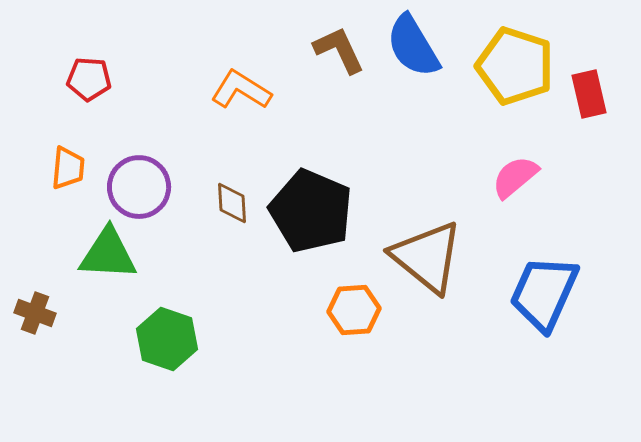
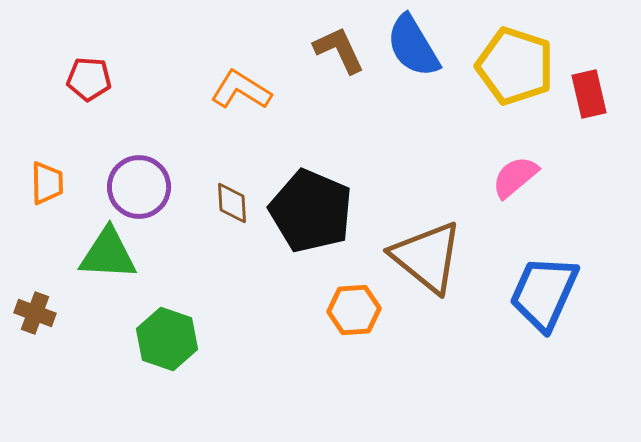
orange trapezoid: moved 21 px left, 15 px down; rotated 6 degrees counterclockwise
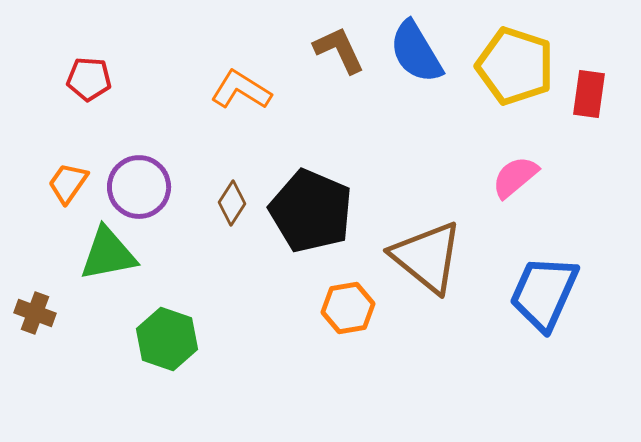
blue semicircle: moved 3 px right, 6 px down
red rectangle: rotated 21 degrees clockwise
orange trapezoid: moved 21 px right; rotated 144 degrees counterclockwise
brown diamond: rotated 36 degrees clockwise
green triangle: rotated 14 degrees counterclockwise
orange hexagon: moved 6 px left, 2 px up; rotated 6 degrees counterclockwise
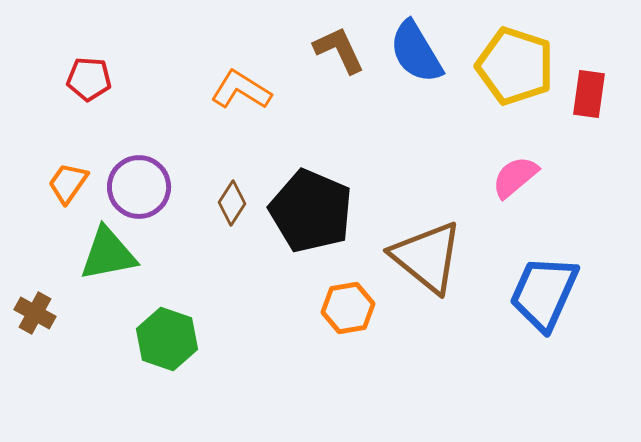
brown cross: rotated 9 degrees clockwise
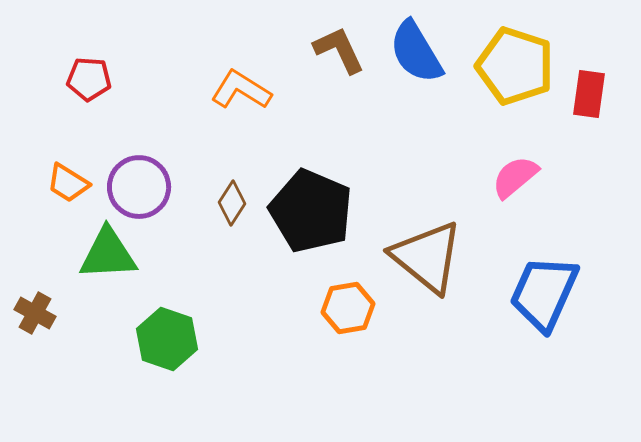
orange trapezoid: rotated 93 degrees counterclockwise
green triangle: rotated 8 degrees clockwise
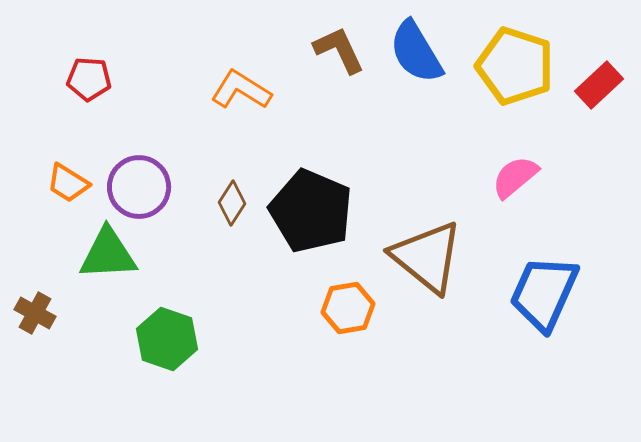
red rectangle: moved 10 px right, 9 px up; rotated 39 degrees clockwise
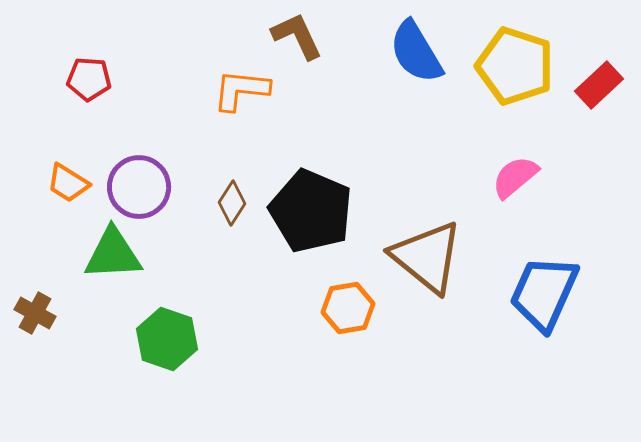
brown L-shape: moved 42 px left, 14 px up
orange L-shape: rotated 26 degrees counterclockwise
green triangle: moved 5 px right
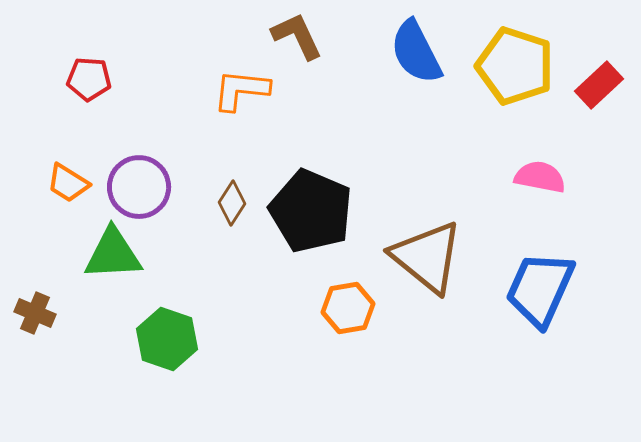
blue semicircle: rotated 4 degrees clockwise
pink semicircle: moved 25 px right; rotated 51 degrees clockwise
blue trapezoid: moved 4 px left, 4 px up
brown cross: rotated 6 degrees counterclockwise
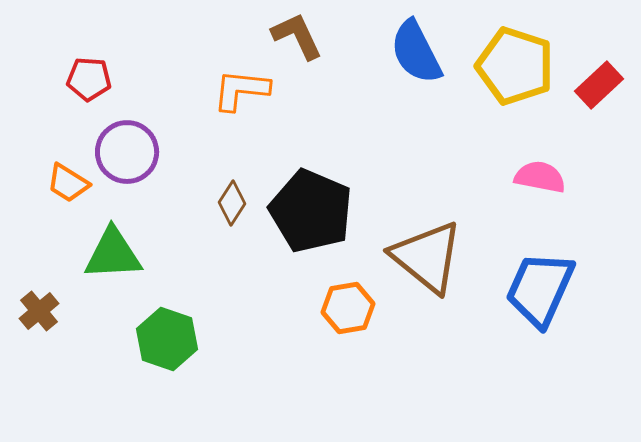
purple circle: moved 12 px left, 35 px up
brown cross: moved 4 px right, 2 px up; rotated 27 degrees clockwise
